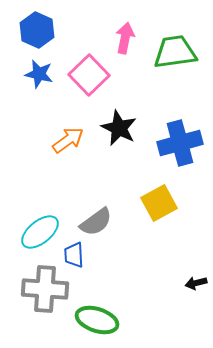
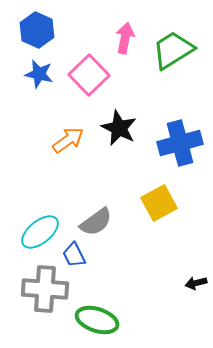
green trapezoid: moved 2 px left, 2 px up; rotated 24 degrees counterclockwise
blue trapezoid: rotated 24 degrees counterclockwise
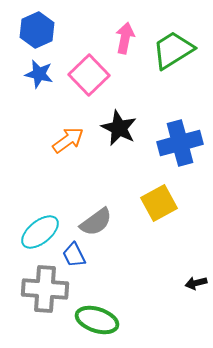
blue hexagon: rotated 12 degrees clockwise
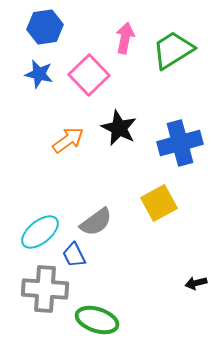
blue hexagon: moved 8 px right, 3 px up; rotated 16 degrees clockwise
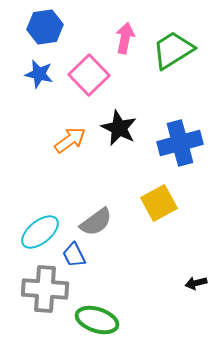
orange arrow: moved 2 px right
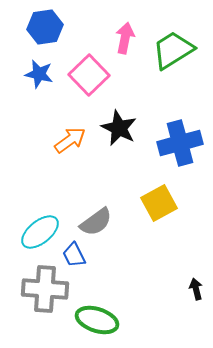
black arrow: moved 6 px down; rotated 90 degrees clockwise
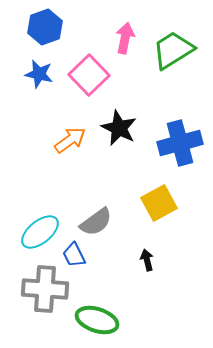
blue hexagon: rotated 12 degrees counterclockwise
black arrow: moved 49 px left, 29 px up
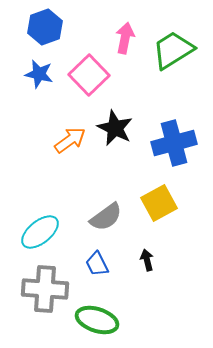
black star: moved 4 px left
blue cross: moved 6 px left
gray semicircle: moved 10 px right, 5 px up
blue trapezoid: moved 23 px right, 9 px down
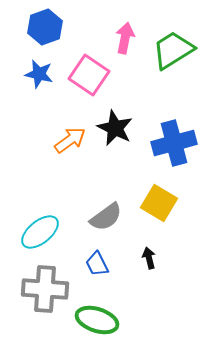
pink square: rotated 12 degrees counterclockwise
yellow square: rotated 30 degrees counterclockwise
black arrow: moved 2 px right, 2 px up
